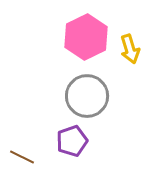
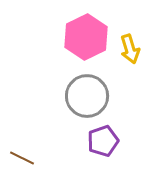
purple pentagon: moved 31 px right
brown line: moved 1 px down
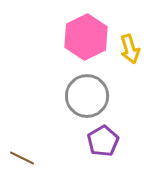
purple pentagon: rotated 12 degrees counterclockwise
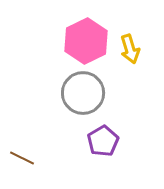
pink hexagon: moved 4 px down
gray circle: moved 4 px left, 3 px up
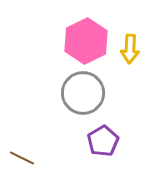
yellow arrow: rotated 20 degrees clockwise
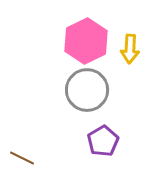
gray circle: moved 4 px right, 3 px up
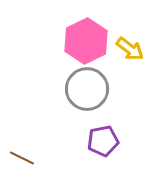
yellow arrow: rotated 56 degrees counterclockwise
gray circle: moved 1 px up
purple pentagon: rotated 20 degrees clockwise
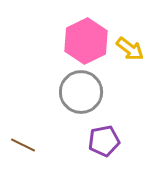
gray circle: moved 6 px left, 3 px down
purple pentagon: moved 1 px right
brown line: moved 1 px right, 13 px up
